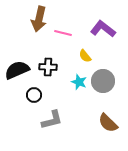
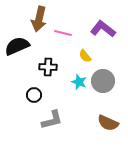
black semicircle: moved 24 px up
brown semicircle: rotated 20 degrees counterclockwise
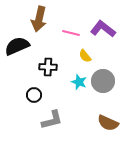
pink line: moved 8 px right
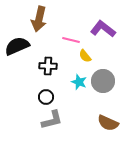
pink line: moved 7 px down
black cross: moved 1 px up
black circle: moved 12 px right, 2 px down
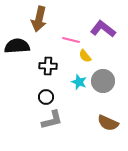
black semicircle: rotated 20 degrees clockwise
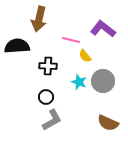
gray L-shape: rotated 15 degrees counterclockwise
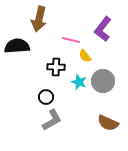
purple L-shape: rotated 90 degrees counterclockwise
black cross: moved 8 px right, 1 px down
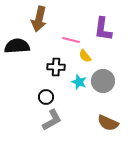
purple L-shape: rotated 30 degrees counterclockwise
